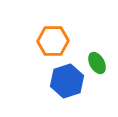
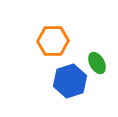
blue hexagon: moved 3 px right
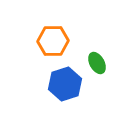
blue hexagon: moved 5 px left, 3 px down
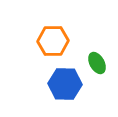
blue hexagon: rotated 20 degrees clockwise
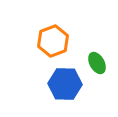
orange hexagon: rotated 20 degrees counterclockwise
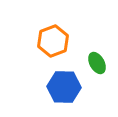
blue hexagon: moved 1 px left, 3 px down
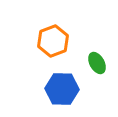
blue hexagon: moved 2 px left, 2 px down
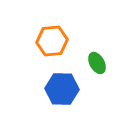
orange hexagon: moved 1 px left; rotated 16 degrees clockwise
